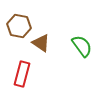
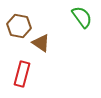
green semicircle: moved 29 px up
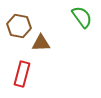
brown triangle: rotated 36 degrees counterclockwise
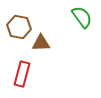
brown hexagon: moved 1 px down
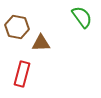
brown hexagon: moved 2 px left
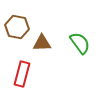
green semicircle: moved 2 px left, 26 px down
brown triangle: moved 1 px right
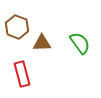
brown hexagon: rotated 10 degrees clockwise
red rectangle: rotated 30 degrees counterclockwise
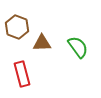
green semicircle: moved 2 px left, 4 px down
